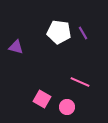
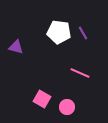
pink line: moved 9 px up
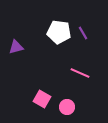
purple triangle: rotated 28 degrees counterclockwise
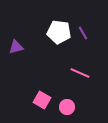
pink square: moved 1 px down
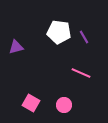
purple line: moved 1 px right, 4 px down
pink line: moved 1 px right
pink square: moved 11 px left, 3 px down
pink circle: moved 3 px left, 2 px up
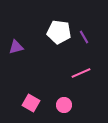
pink line: rotated 48 degrees counterclockwise
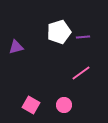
white pentagon: rotated 25 degrees counterclockwise
purple line: moved 1 px left; rotated 64 degrees counterclockwise
pink line: rotated 12 degrees counterclockwise
pink square: moved 2 px down
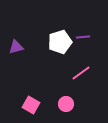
white pentagon: moved 1 px right, 10 px down
pink circle: moved 2 px right, 1 px up
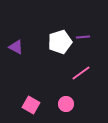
purple triangle: rotated 42 degrees clockwise
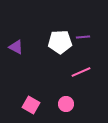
white pentagon: rotated 15 degrees clockwise
pink line: moved 1 px up; rotated 12 degrees clockwise
